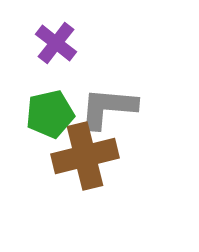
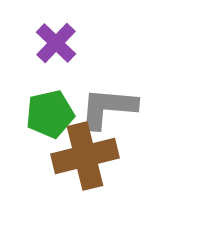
purple cross: rotated 6 degrees clockwise
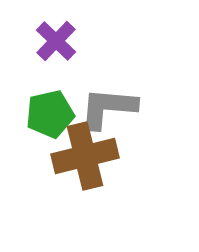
purple cross: moved 2 px up
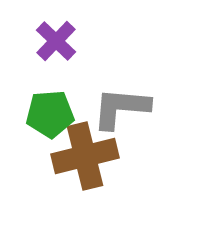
gray L-shape: moved 13 px right
green pentagon: rotated 9 degrees clockwise
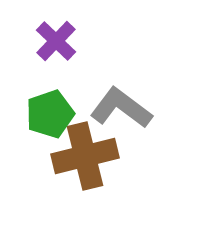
gray L-shape: rotated 32 degrees clockwise
green pentagon: rotated 15 degrees counterclockwise
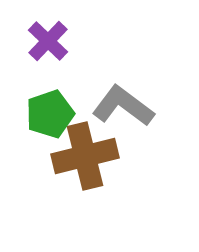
purple cross: moved 8 px left
gray L-shape: moved 2 px right, 2 px up
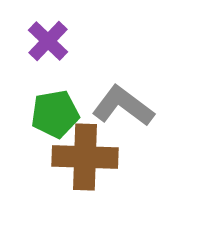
green pentagon: moved 5 px right; rotated 9 degrees clockwise
brown cross: moved 1 px down; rotated 16 degrees clockwise
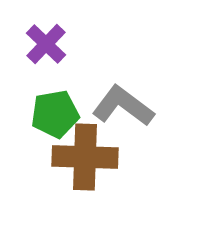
purple cross: moved 2 px left, 3 px down
